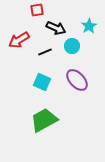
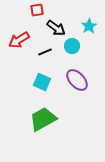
black arrow: rotated 12 degrees clockwise
green trapezoid: moved 1 px left, 1 px up
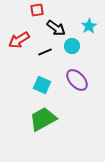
cyan square: moved 3 px down
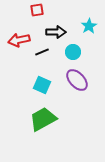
black arrow: moved 4 px down; rotated 36 degrees counterclockwise
red arrow: rotated 20 degrees clockwise
cyan circle: moved 1 px right, 6 px down
black line: moved 3 px left
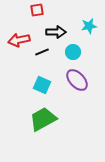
cyan star: rotated 21 degrees clockwise
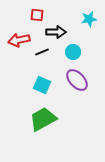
red square: moved 5 px down; rotated 16 degrees clockwise
cyan star: moved 7 px up
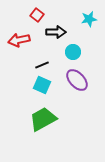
red square: rotated 32 degrees clockwise
black line: moved 13 px down
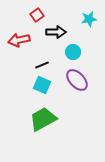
red square: rotated 16 degrees clockwise
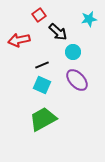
red square: moved 2 px right
black arrow: moved 2 px right; rotated 42 degrees clockwise
